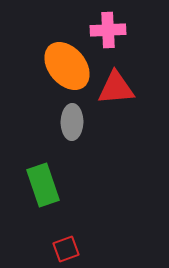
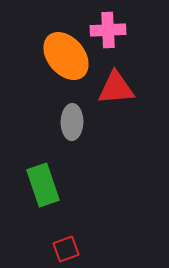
orange ellipse: moved 1 px left, 10 px up
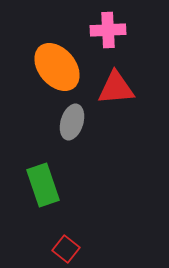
orange ellipse: moved 9 px left, 11 px down
gray ellipse: rotated 16 degrees clockwise
red square: rotated 32 degrees counterclockwise
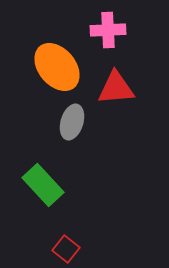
green rectangle: rotated 24 degrees counterclockwise
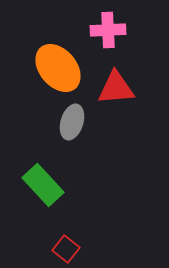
orange ellipse: moved 1 px right, 1 px down
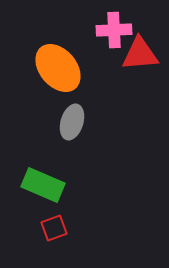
pink cross: moved 6 px right
red triangle: moved 24 px right, 34 px up
green rectangle: rotated 24 degrees counterclockwise
red square: moved 12 px left, 21 px up; rotated 32 degrees clockwise
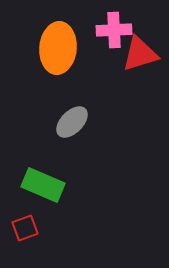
red triangle: rotated 12 degrees counterclockwise
orange ellipse: moved 20 px up; rotated 45 degrees clockwise
gray ellipse: rotated 28 degrees clockwise
red square: moved 29 px left
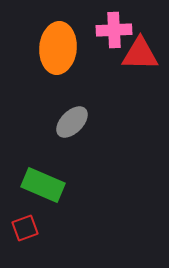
red triangle: rotated 18 degrees clockwise
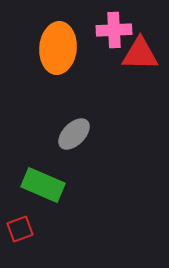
gray ellipse: moved 2 px right, 12 px down
red square: moved 5 px left, 1 px down
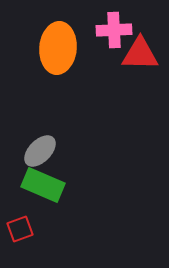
gray ellipse: moved 34 px left, 17 px down
